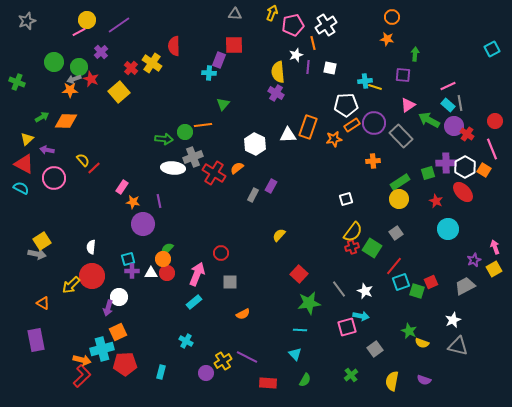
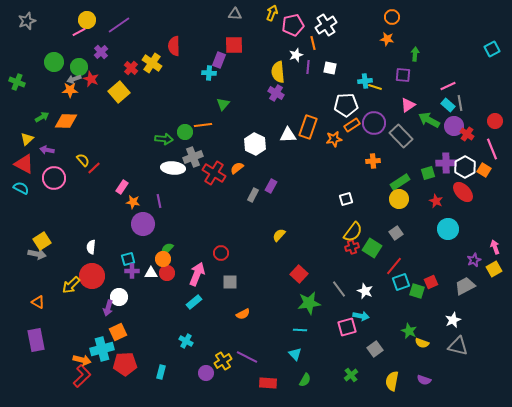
orange triangle at (43, 303): moved 5 px left, 1 px up
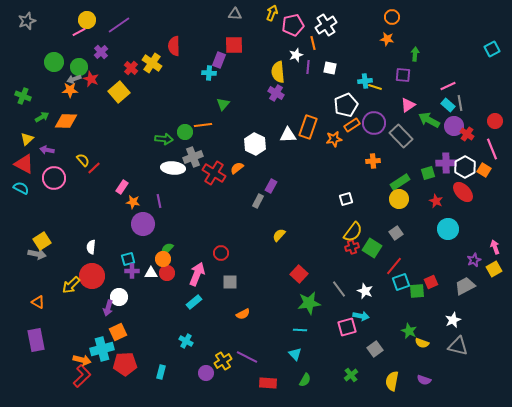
green cross at (17, 82): moved 6 px right, 14 px down
white pentagon at (346, 105): rotated 20 degrees counterclockwise
gray rectangle at (253, 195): moved 5 px right, 6 px down
green square at (417, 291): rotated 21 degrees counterclockwise
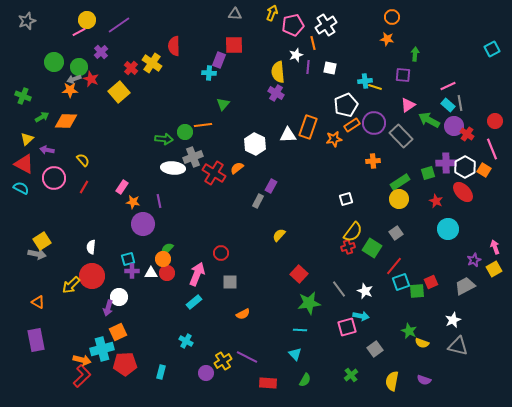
red line at (94, 168): moved 10 px left, 19 px down; rotated 16 degrees counterclockwise
red cross at (352, 247): moved 4 px left
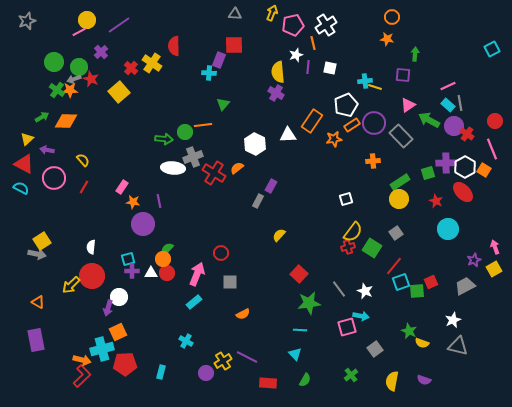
green cross at (23, 96): moved 34 px right, 6 px up; rotated 14 degrees clockwise
orange rectangle at (308, 127): moved 4 px right, 6 px up; rotated 15 degrees clockwise
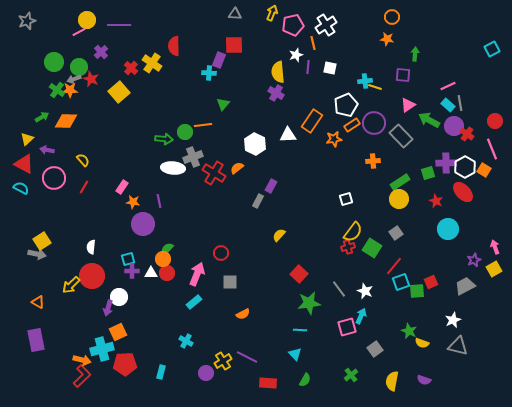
purple line at (119, 25): rotated 35 degrees clockwise
cyan arrow at (361, 316): rotated 77 degrees counterclockwise
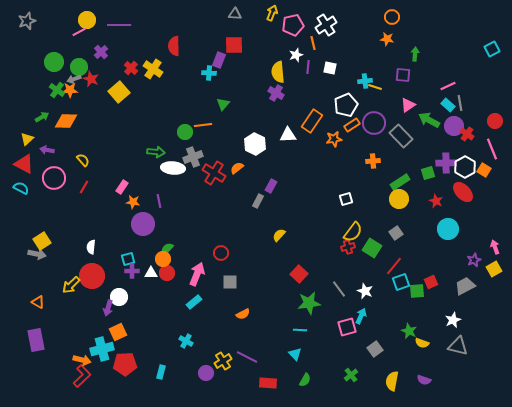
yellow cross at (152, 63): moved 1 px right, 6 px down
green arrow at (164, 139): moved 8 px left, 13 px down
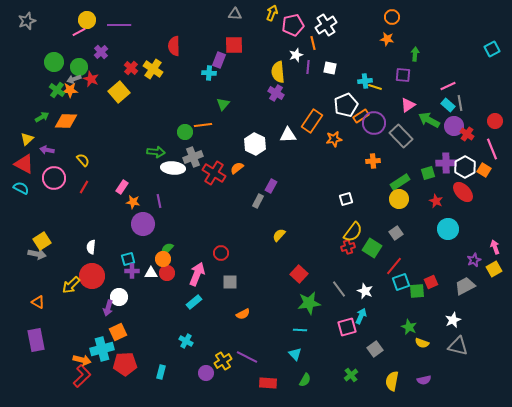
orange rectangle at (352, 125): moved 9 px right, 9 px up
green star at (409, 331): moved 4 px up
purple semicircle at (424, 380): rotated 32 degrees counterclockwise
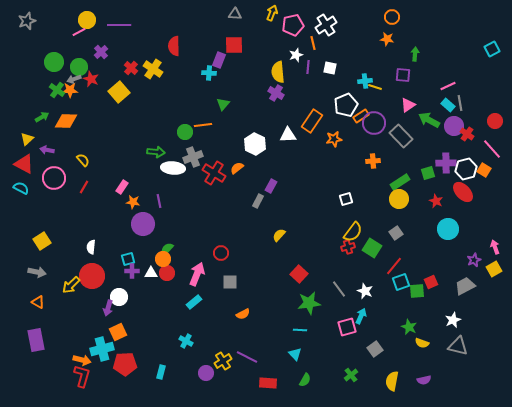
pink line at (492, 149): rotated 20 degrees counterclockwise
white hexagon at (465, 167): moved 1 px right, 2 px down; rotated 15 degrees clockwise
gray arrow at (37, 254): moved 18 px down
red L-shape at (82, 376): rotated 30 degrees counterclockwise
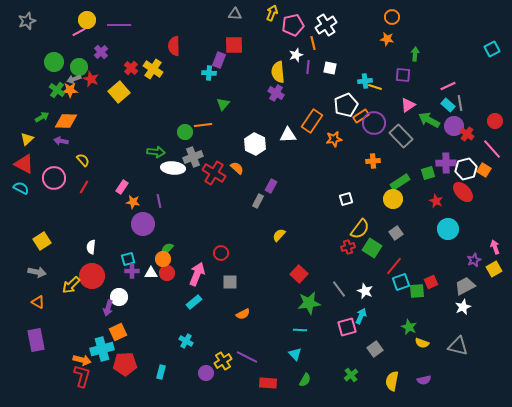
purple arrow at (47, 150): moved 14 px right, 9 px up
orange semicircle at (237, 168): rotated 80 degrees clockwise
yellow circle at (399, 199): moved 6 px left
yellow semicircle at (353, 232): moved 7 px right, 3 px up
white star at (453, 320): moved 10 px right, 13 px up
